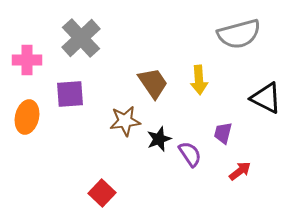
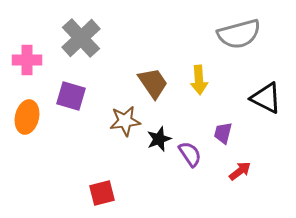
purple square: moved 1 px right, 2 px down; rotated 20 degrees clockwise
red square: rotated 32 degrees clockwise
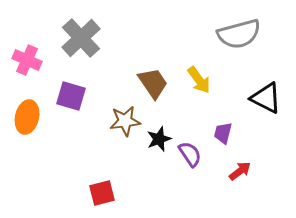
pink cross: rotated 24 degrees clockwise
yellow arrow: rotated 32 degrees counterclockwise
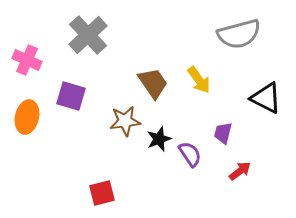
gray cross: moved 7 px right, 3 px up
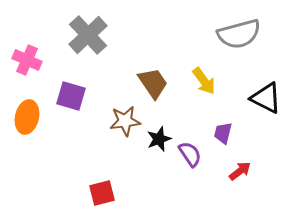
yellow arrow: moved 5 px right, 1 px down
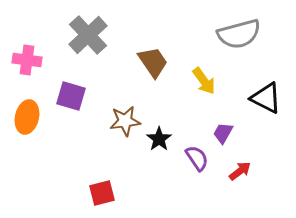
pink cross: rotated 16 degrees counterclockwise
brown trapezoid: moved 21 px up
purple trapezoid: rotated 15 degrees clockwise
black star: rotated 15 degrees counterclockwise
purple semicircle: moved 7 px right, 4 px down
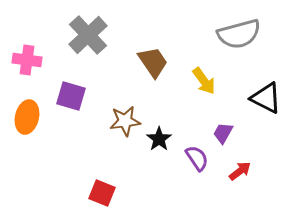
red square: rotated 36 degrees clockwise
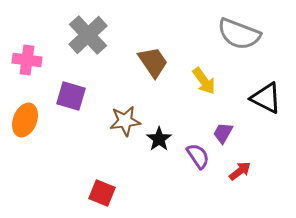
gray semicircle: rotated 36 degrees clockwise
orange ellipse: moved 2 px left, 3 px down; rotated 8 degrees clockwise
purple semicircle: moved 1 px right, 2 px up
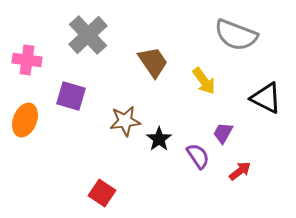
gray semicircle: moved 3 px left, 1 px down
red square: rotated 12 degrees clockwise
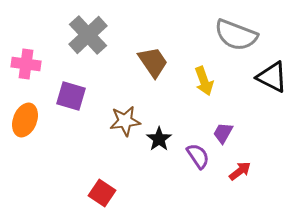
pink cross: moved 1 px left, 4 px down
yellow arrow: rotated 16 degrees clockwise
black triangle: moved 6 px right, 21 px up
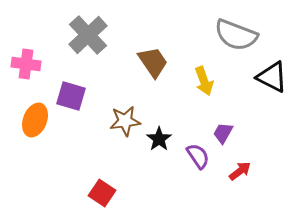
orange ellipse: moved 10 px right
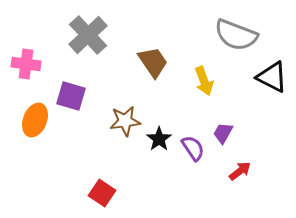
purple semicircle: moved 5 px left, 8 px up
